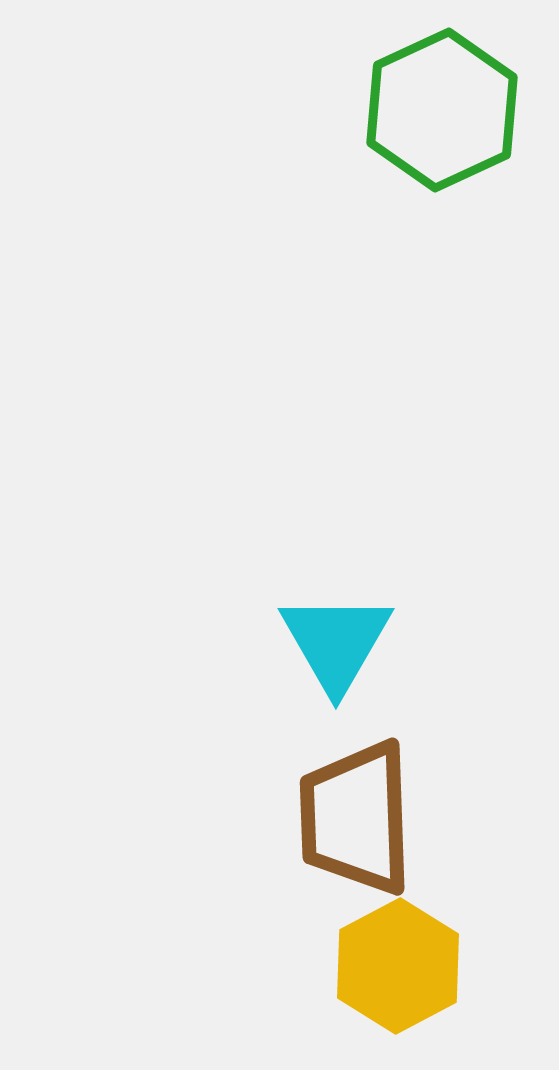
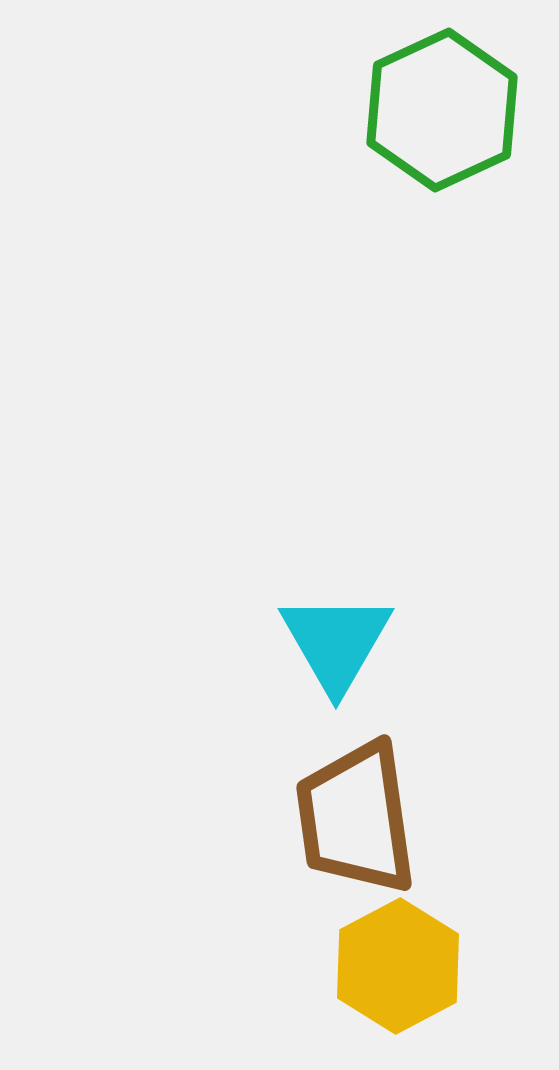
brown trapezoid: rotated 6 degrees counterclockwise
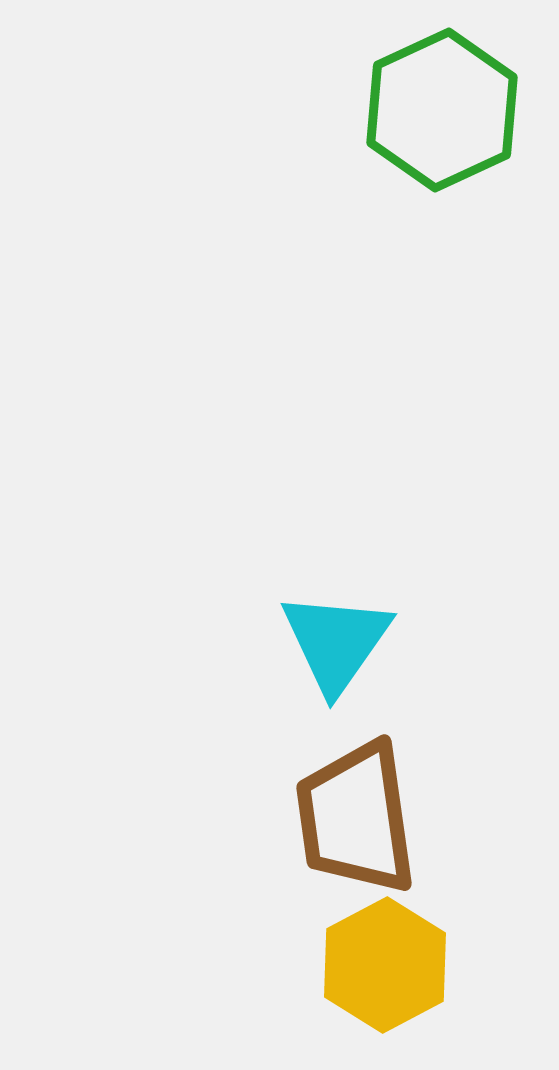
cyan triangle: rotated 5 degrees clockwise
yellow hexagon: moved 13 px left, 1 px up
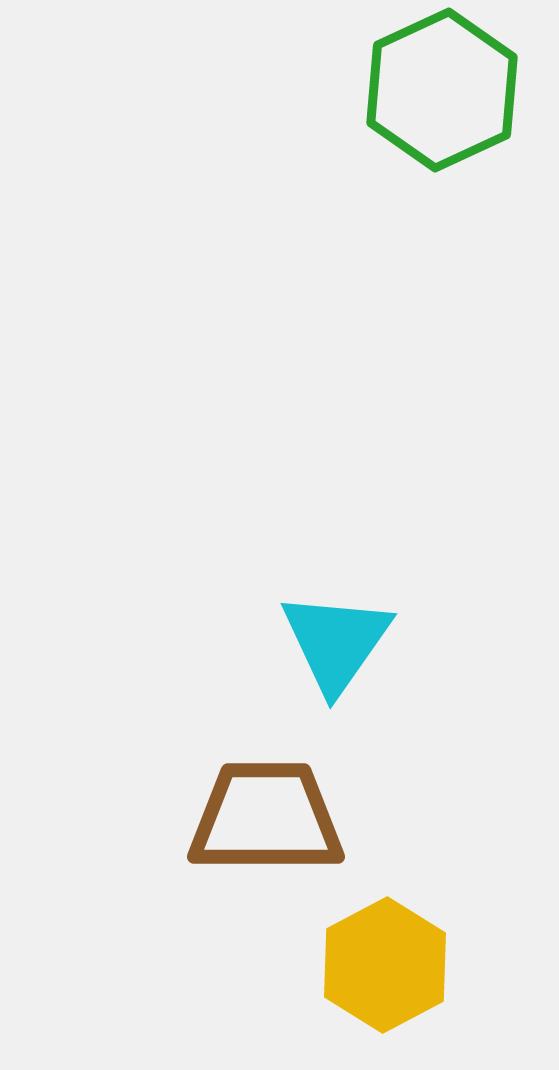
green hexagon: moved 20 px up
brown trapezoid: moved 90 px left; rotated 98 degrees clockwise
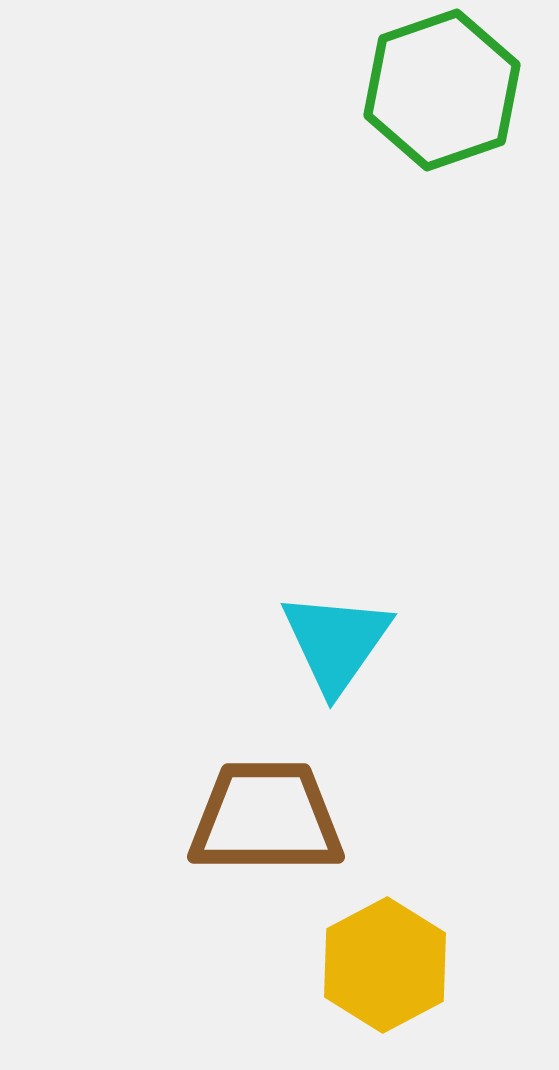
green hexagon: rotated 6 degrees clockwise
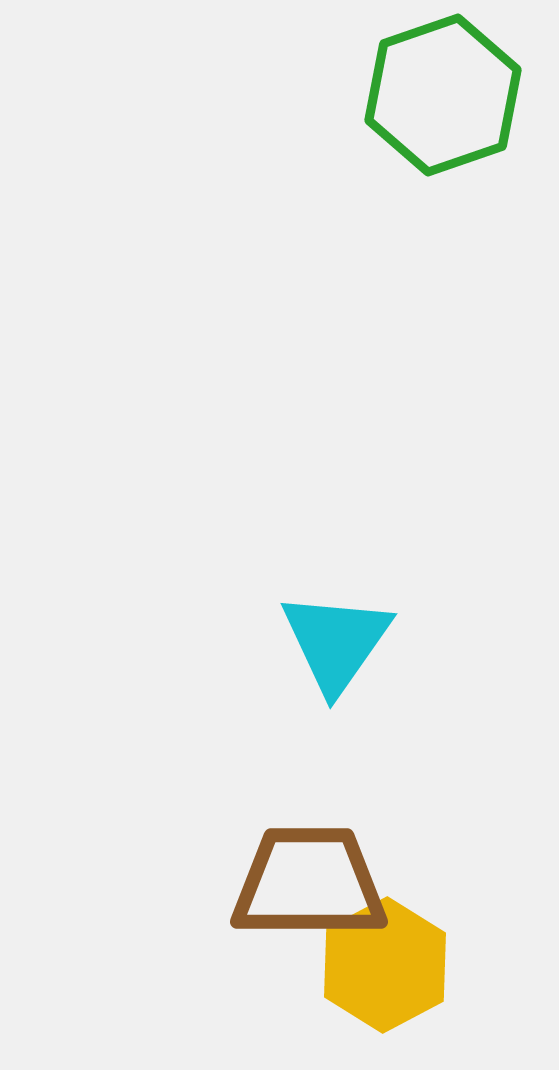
green hexagon: moved 1 px right, 5 px down
brown trapezoid: moved 43 px right, 65 px down
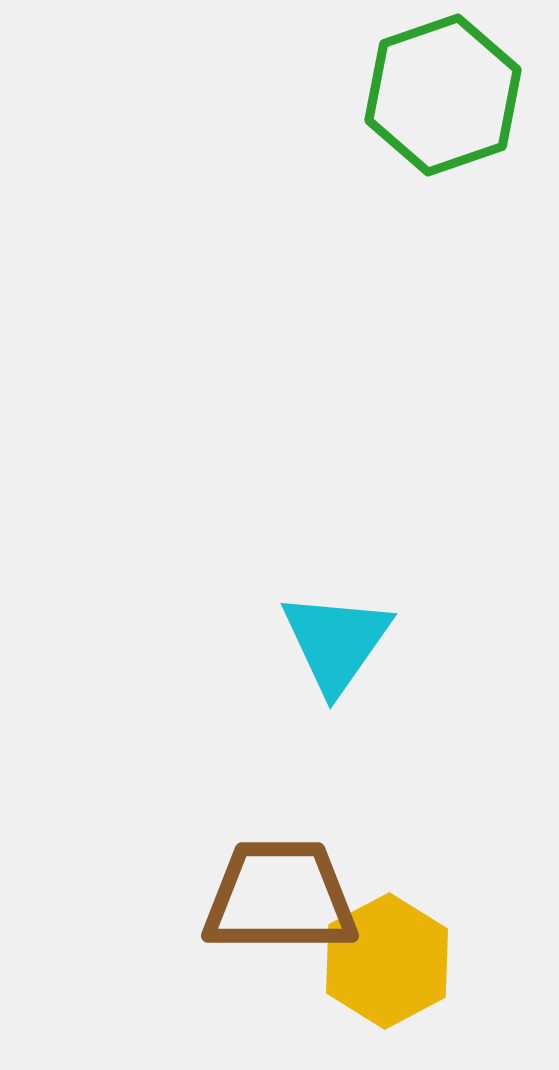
brown trapezoid: moved 29 px left, 14 px down
yellow hexagon: moved 2 px right, 4 px up
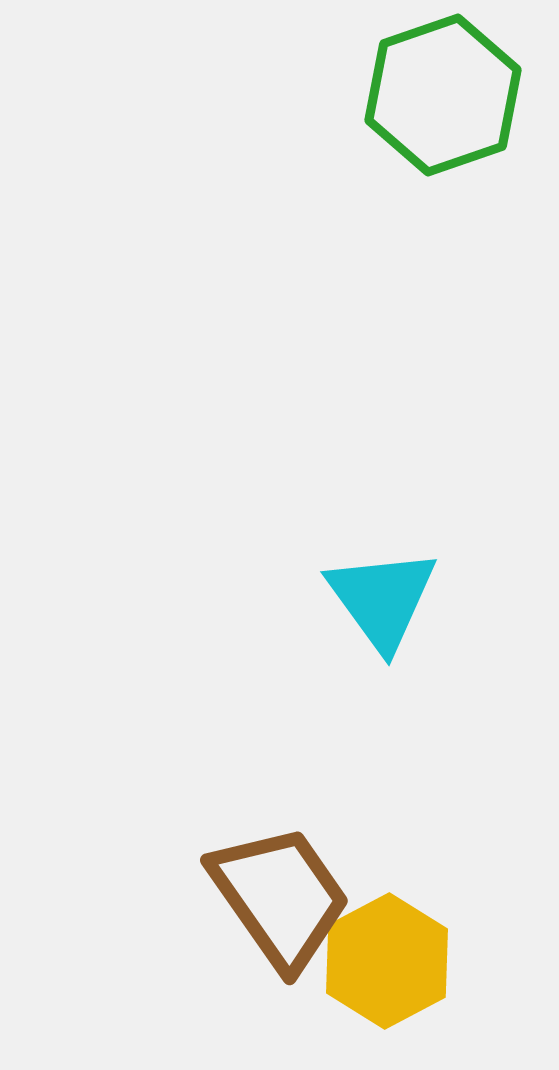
cyan triangle: moved 46 px right, 43 px up; rotated 11 degrees counterclockwise
brown trapezoid: rotated 55 degrees clockwise
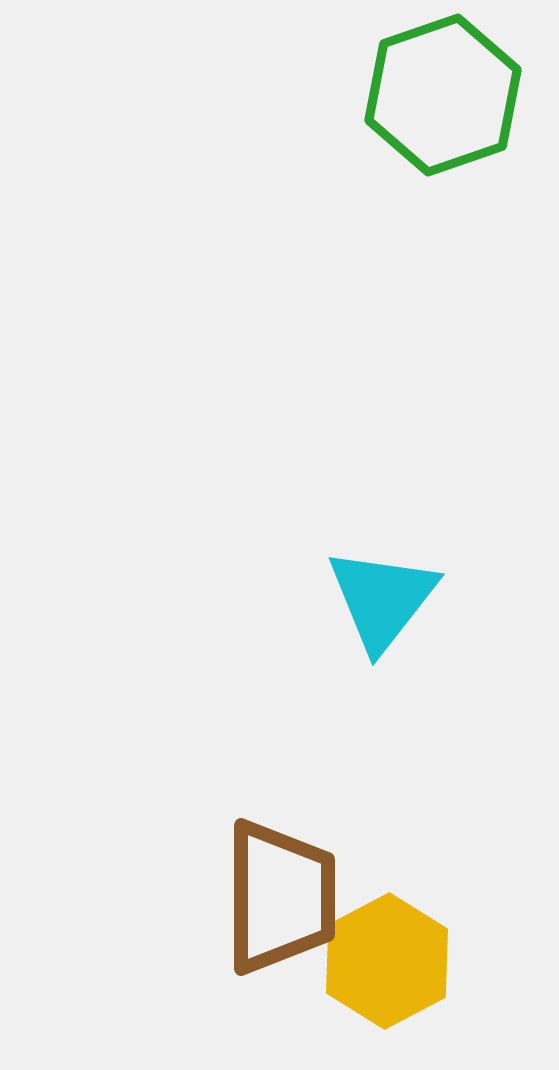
cyan triangle: rotated 14 degrees clockwise
brown trapezoid: rotated 35 degrees clockwise
